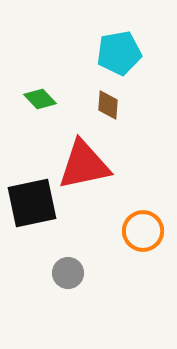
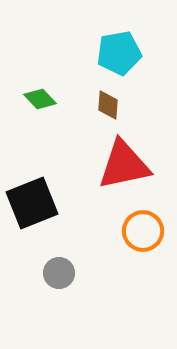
red triangle: moved 40 px right
black square: rotated 10 degrees counterclockwise
gray circle: moved 9 px left
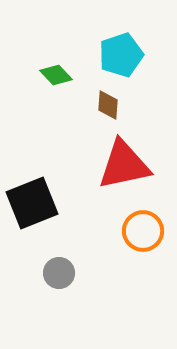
cyan pentagon: moved 2 px right, 2 px down; rotated 9 degrees counterclockwise
green diamond: moved 16 px right, 24 px up
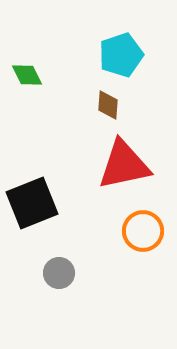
green diamond: moved 29 px left; rotated 16 degrees clockwise
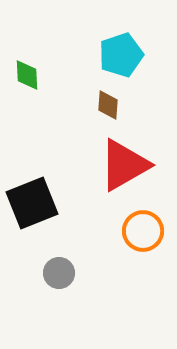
green diamond: rotated 24 degrees clockwise
red triangle: rotated 18 degrees counterclockwise
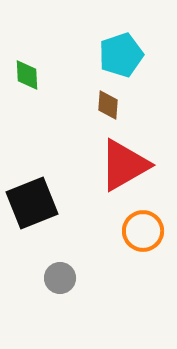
gray circle: moved 1 px right, 5 px down
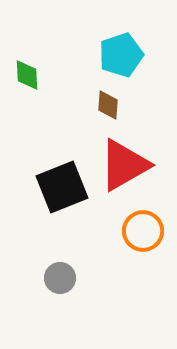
black square: moved 30 px right, 16 px up
